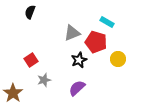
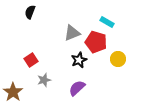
brown star: moved 1 px up
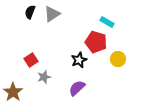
gray triangle: moved 20 px left, 19 px up; rotated 12 degrees counterclockwise
gray star: moved 3 px up
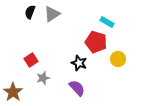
black star: moved 3 px down; rotated 28 degrees counterclockwise
gray star: moved 1 px left, 1 px down
purple semicircle: rotated 90 degrees clockwise
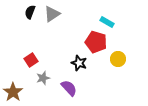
purple semicircle: moved 8 px left
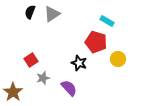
cyan rectangle: moved 1 px up
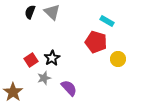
gray triangle: moved 2 px up; rotated 42 degrees counterclockwise
black star: moved 27 px left, 5 px up; rotated 21 degrees clockwise
gray star: moved 1 px right
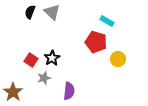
red square: rotated 24 degrees counterclockwise
purple semicircle: moved 3 px down; rotated 48 degrees clockwise
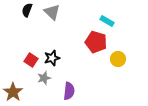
black semicircle: moved 3 px left, 2 px up
black star: rotated 14 degrees clockwise
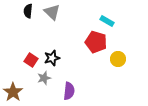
black semicircle: moved 1 px right, 1 px down; rotated 16 degrees counterclockwise
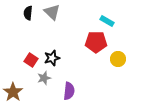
black semicircle: moved 2 px down
red pentagon: rotated 15 degrees counterclockwise
